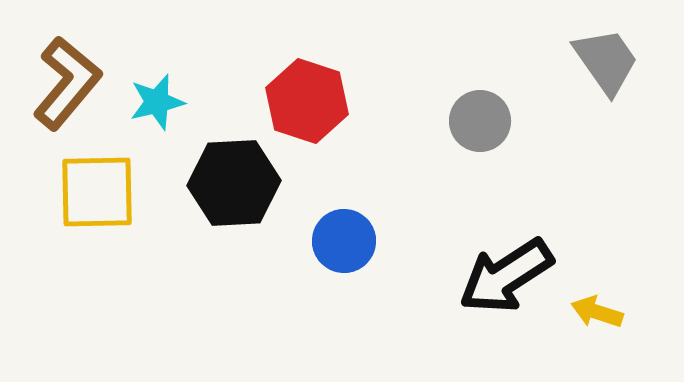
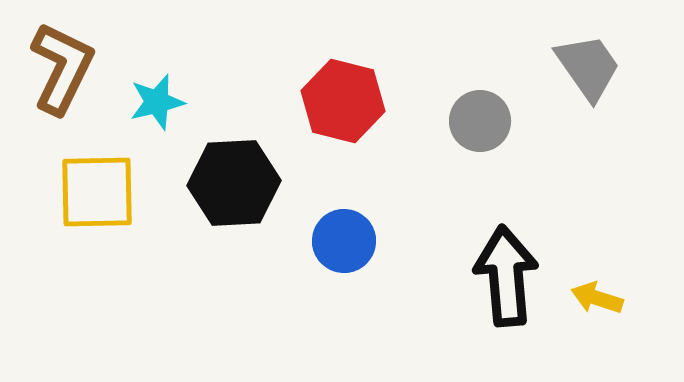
gray trapezoid: moved 18 px left, 6 px down
brown L-shape: moved 5 px left, 15 px up; rotated 14 degrees counterclockwise
red hexagon: moved 36 px right; rotated 4 degrees counterclockwise
black arrow: rotated 118 degrees clockwise
yellow arrow: moved 14 px up
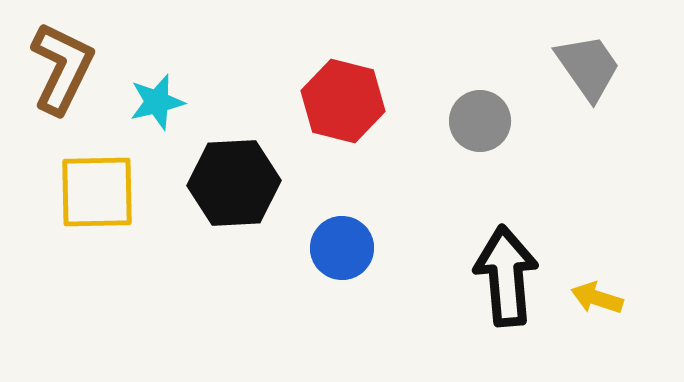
blue circle: moved 2 px left, 7 px down
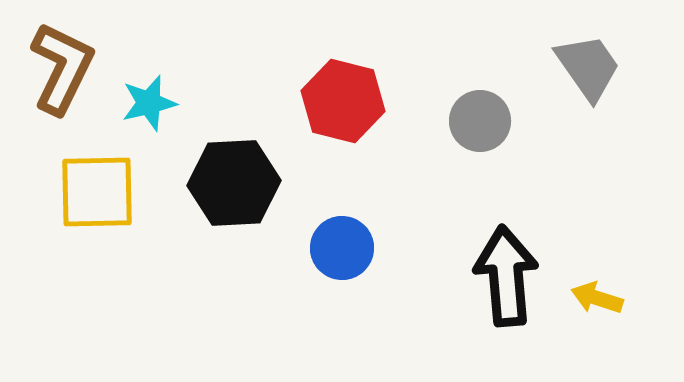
cyan star: moved 8 px left, 1 px down
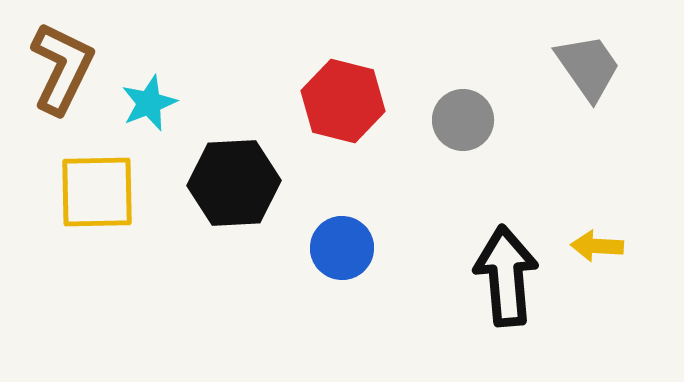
cyan star: rotated 8 degrees counterclockwise
gray circle: moved 17 px left, 1 px up
yellow arrow: moved 52 px up; rotated 15 degrees counterclockwise
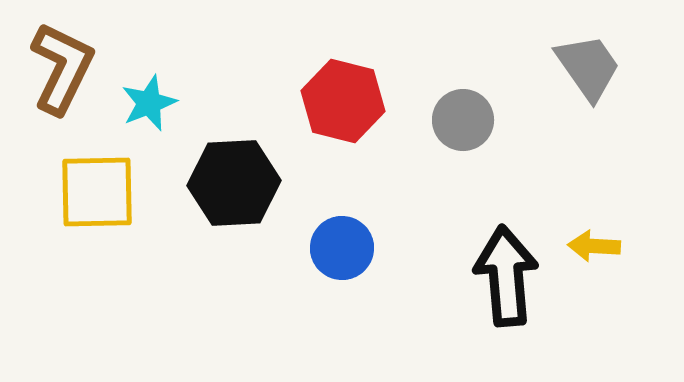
yellow arrow: moved 3 px left
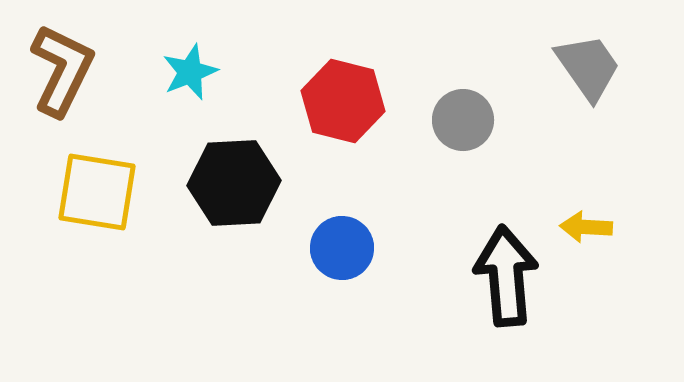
brown L-shape: moved 2 px down
cyan star: moved 41 px right, 31 px up
yellow square: rotated 10 degrees clockwise
yellow arrow: moved 8 px left, 19 px up
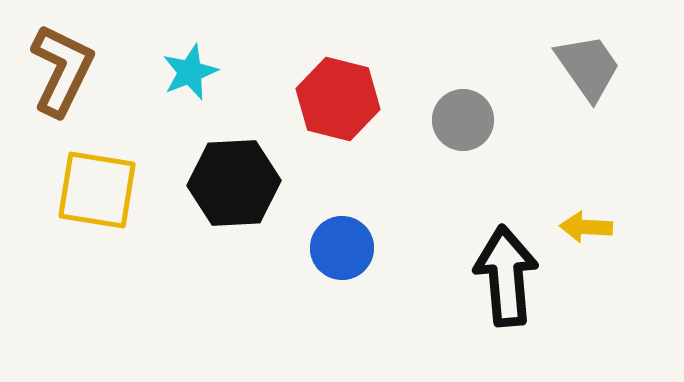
red hexagon: moved 5 px left, 2 px up
yellow square: moved 2 px up
